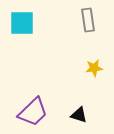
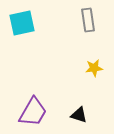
cyan square: rotated 12 degrees counterclockwise
purple trapezoid: rotated 16 degrees counterclockwise
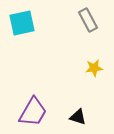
gray rectangle: rotated 20 degrees counterclockwise
black triangle: moved 1 px left, 2 px down
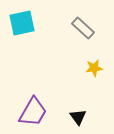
gray rectangle: moved 5 px left, 8 px down; rotated 20 degrees counterclockwise
black triangle: rotated 36 degrees clockwise
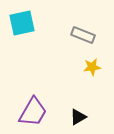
gray rectangle: moved 7 px down; rotated 20 degrees counterclockwise
yellow star: moved 2 px left, 1 px up
black triangle: rotated 36 degrees clockwise
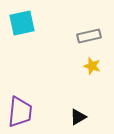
gray rectangle: moved 6 px right, 1 px down; rotated 35 degrees counterclockwise
yellow star: moved 1 px up; rotated 24 degrees clockwise
purple trapezoid: moved 13 px left; rotated 24 degrees counterclockwise
